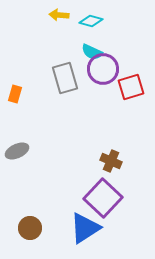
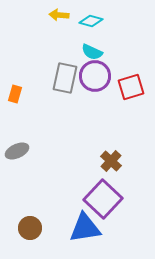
purple circle: moved 8 px left, 7 px down
gray rectangle: rotated 28 degrees clockwise
brown cross: rotated 20 degrees clockwise
purple square: moved 1 px down
blue triangle: rotated 24 degrees clockwise
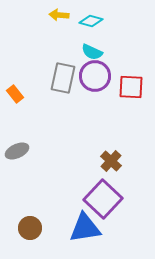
gray rectangle: moved 2 px left
red square: rotated 20 degrees clockwise
orange rectangle: rotated 54 degrees counterclockwise
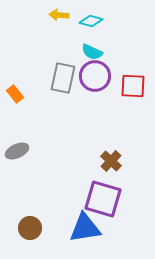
red square: moved 2 px right, 1 px up
purple square: rotated 27 degrees counterclockwise
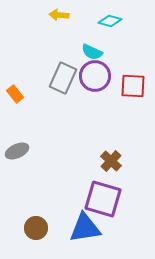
cyan diamond: moved 19 px right
gray rectangle: rotated 12 degrees clockwise
brown circle: moved 6 px right
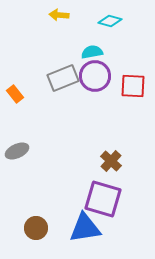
cyan semicircle: rotated 145 degrees clockwise
gray rectangle: rotated 44 degrees clockwise
